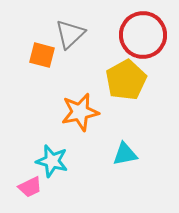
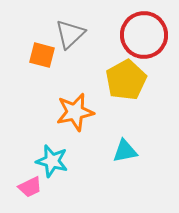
red circle: moved 1 px right
orange star: moved 5 px left
cyan triangle: moved 3 px up
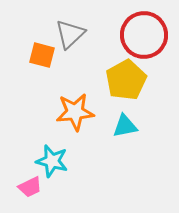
orange star: rotated 6 degrees clockwise
cyan triangle: moved 25 px up
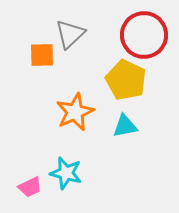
orange square: rotated 16 degrees counterclockwise
yellow pentagon: rotated 18 degrees counterclockwise
orange star: rotated 18 degrees counterclockwise
cyan star: moved 14 px right, 12 px down
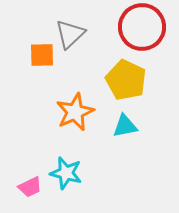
red circle: moved 2 px left, 8 px up
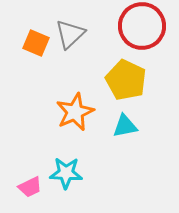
red circle: moved 1 px up
orange square: moved 6 px left, 12 px up; rotated 24 degrees clockwise
cyan star: rotated 12 degrees counterclockwise
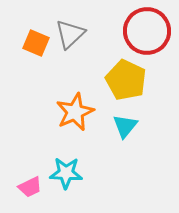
red circle: moved 5 px right, 5 px down
cyan triangle: rotated 40 degrees counterclockwise
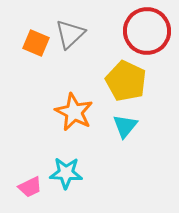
yellow pentagon: moved 1 px down
orange star: moved 1 px left; rotated 21 degrees counterclockwise
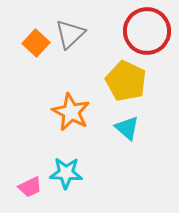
orange square: rotated 20 degrees clockwise
orange star: moved 3 px left
cyan triangle: moved 2 px right, 2 px down; rotated 28 degrees counterclockwise
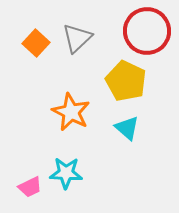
gray triangle: moved 7 px right, 4 px down
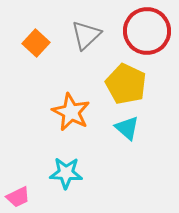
gray triangle: moved 9 px right, 3 px up
yellow pentagon: moved 3 px down
pink trapezoid: moved 12 px left, 10 px down
